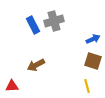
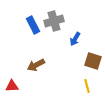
blue arrow: moved 18 px left; rotated 144 degrees clockwise
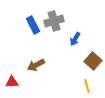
brown square: rotated 24 degrees clockwise
red triangle: moved 4 px up
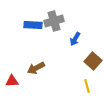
blue rectangle: rotated 60 degrees counterclockwise
brown arrow: moved 3 px down
red triangle: moved 1 px up
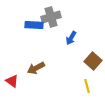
gray cross: moved 3 px left, 4 px up
blue rectangle: moved 1 px right
blue arrow: moved 4 px left, 1 px up
red triangle: rotated 40 degrees clockwise
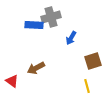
brown square: rotated 30 degrees clockwise
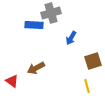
gray cross: moved 4 px up
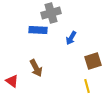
blue rectangle: moved 4 px right, 5 px down
brown arrow: rotated 90 degrees counterclockwise
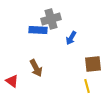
gray cross: moved 6 px down
brown square: moved 3 px down; rotated 12 degrees clockwise
